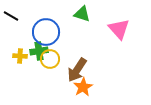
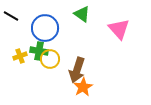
green triangle: rotated 18 degrees clockwise
blue circle: moved 1 px left, 4 px up
green cross: rotated 18 degrees clockwise
yellow cross: rotated 24 degrees counterclockwise
brown arrow: rotated 15 degrees counterclockwise
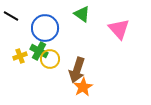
green cross: rotated 18 degrees clockwise
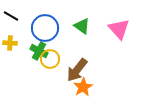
green triangle: moved 12 px down
yellow cross: moved 10 px left, 13 px up; rotated 24 degrees clockwise
brown arrow: rotated 20 degrees clockwise
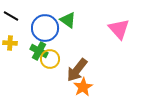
green triangle: moved 14 px left, 6 px up
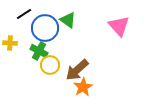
black line: moved 13 px right, 2 px up; rotated 63 degrees counterclockwise
pink triangle: moved 3 px up
yellow circle: moved 6 px down
brown arrow: rotated 10 degrees clockwise
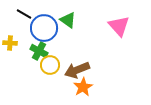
black line: rotated 63 degrees clockwise
blue circle: moved 1 px left
brown arrow: rotated 20 degrees clockwise
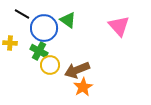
black line: moved 2 px left
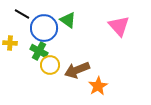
orange star: moved 15 px right, 1 px up
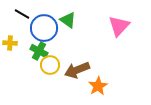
pink triangle: rotated 25 degrees clockwise
